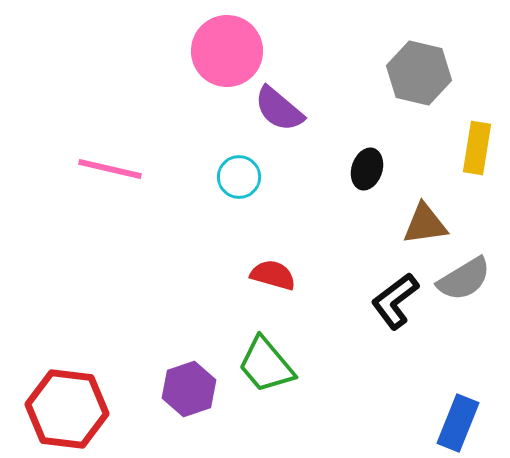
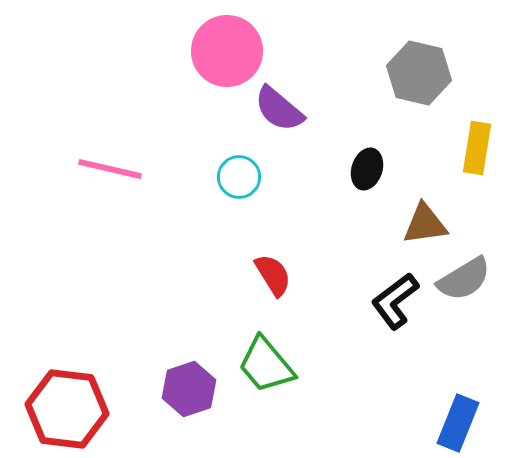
red semicircle: rotated 42 degrees clockwise
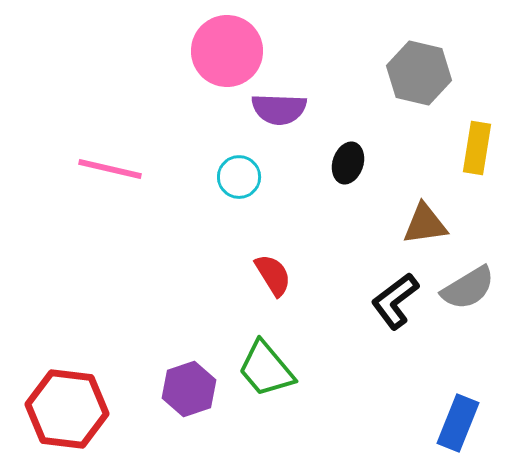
purple semicircle: rotated 38 degrees counterclockwise
black ellipse: moved 19 px left, 6 px up
gray semicircle: moved 4 px right, 9 px down
green trapezoid: moved 4 px down
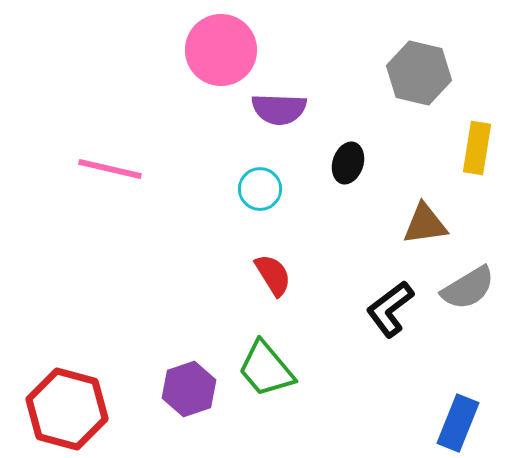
pink circle: moved 6 px left, 1 px up
cyan circle: moved 21 px right, 12 px down
black L-shape: moved 5 px left, 8 px down
red hexagon: rotated 8 degrees clockwise
